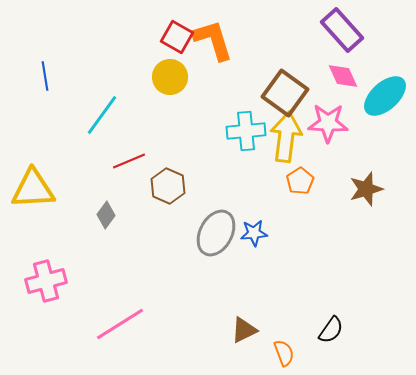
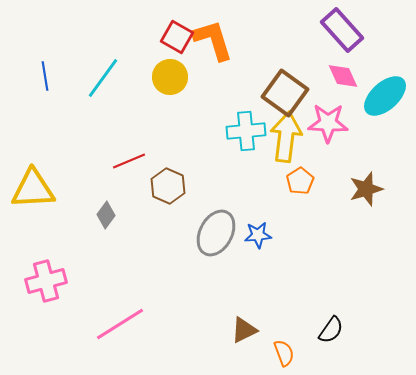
cyan line: moved 1 px right, 37 px up
blue star: moved 4 px right, 2 px down
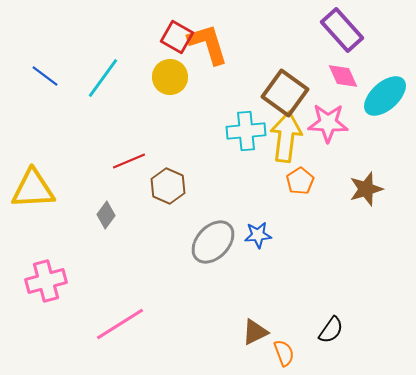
orange L-shape: moved 5 px left, 4 px down
blue line: rotated 44 degrees counterclockwise
gray ellipse: moved 3 px left, 9 px down; rotated 15 degrees clockwise
brown triangle: moved 11 px right, 2 px down
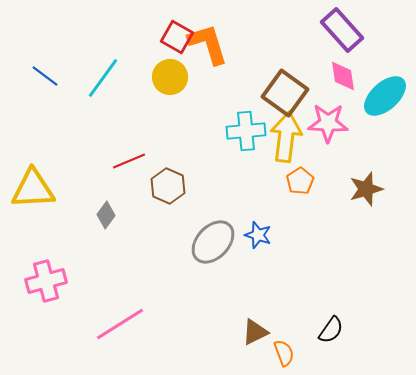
pink diamond: rotated 16 degrees clockwise
blue star: rotated 24 degrees clockwise
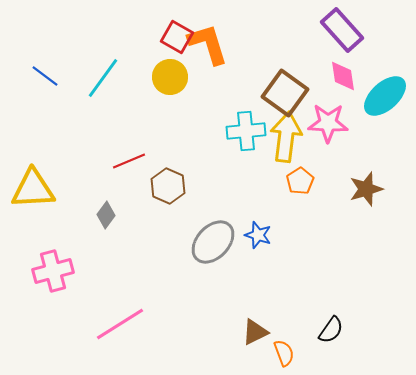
pink cross: moved 7 px right, 10 px up
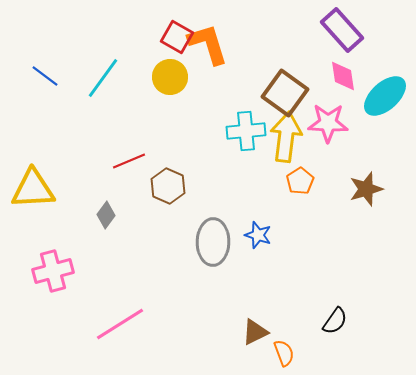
gray ellipse: rotated 42 degrees counterclockwise
black semicircle: moved 4 px right, 9 px up
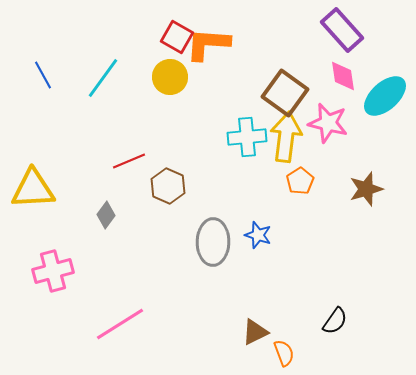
orange L-shape: rotated 69 degrees counterclockwise
blue line: moved 2 px left, 1 px up; rotated 24 degrees clockwise
pink star: rotated 12 degrees clockwise
cyan cross: moved 1 px right, 6 px down
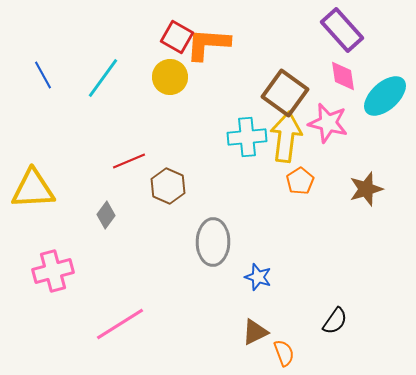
blue star: moved 42 px down
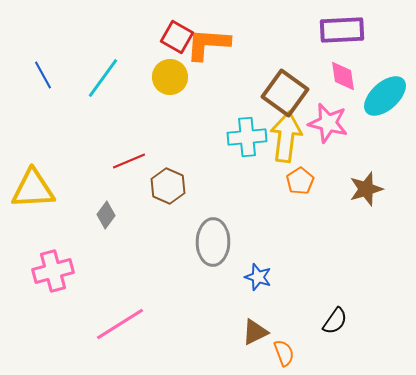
purple rectangle: rotated 51 degrees counterclockwise
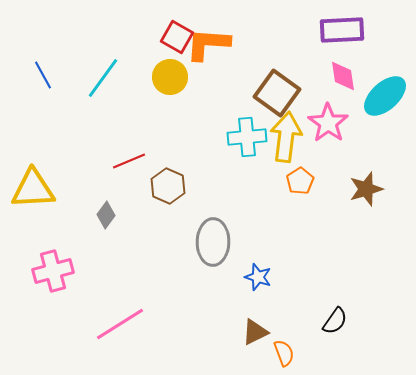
brown square: moved 8 px left
pink star: rotated 21 degrees clockwise
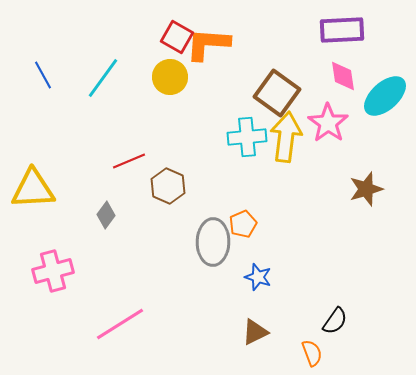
orange pentagon: moved 57 px left, 43 px down; rotated 8 degrees clockwise
orange semicircle: moved 28 px right
